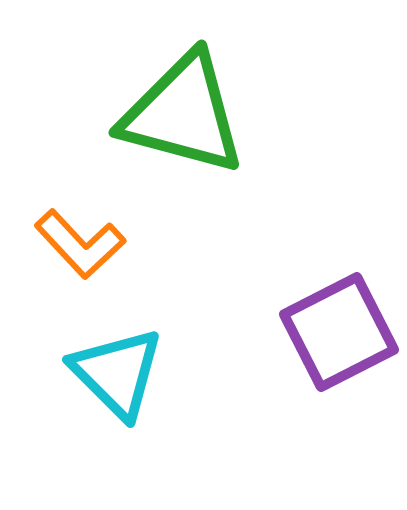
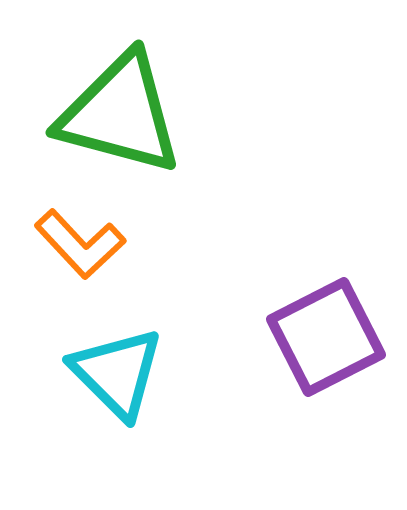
green triangle: moved 63 px left
purple square: moved 13 px left, 5 px down
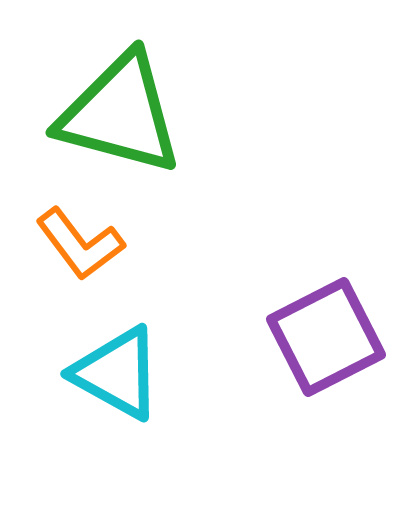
orange L-shape: rotated 6 degrees clockwise
cyan triangle: rotated 16 degrees counterclockwise
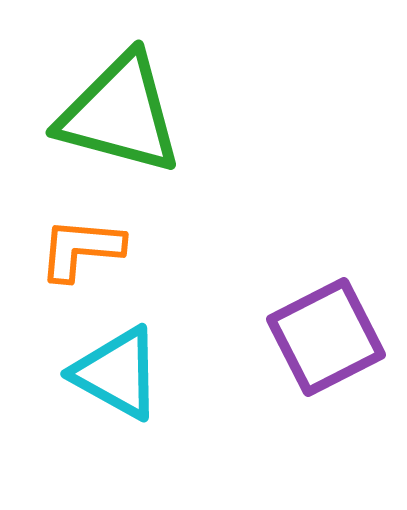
orange L-shape: moved 1 px right, 5 px down; rotated 132 degrees clockwise
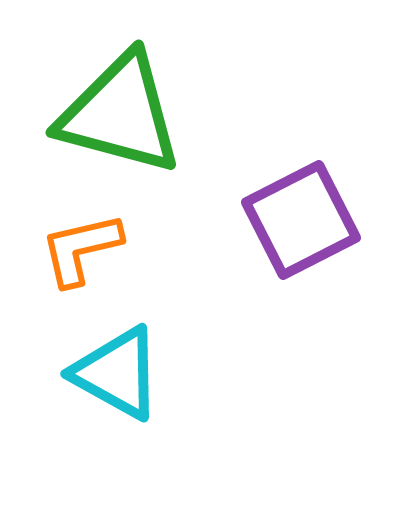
orange L-shape: rotated 18 degrees counterclockwise
purple square: moved 25 px left, 117 px up
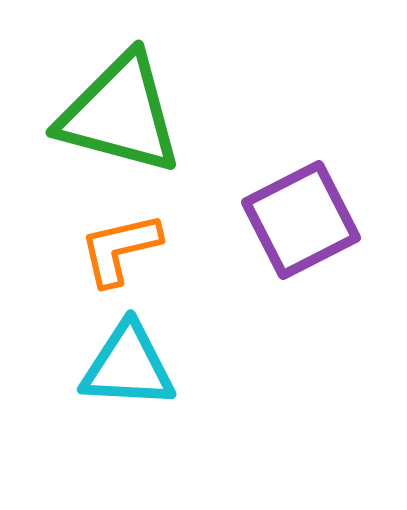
orange L-shape: moved 39 px right
cyan triangle: moved 11 px right, 7 px up; rotated 26 degrees counterclockwise
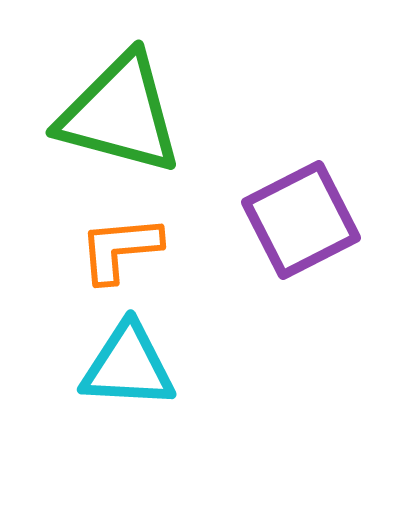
orange L-shape: rotated 8 degrees clockwise
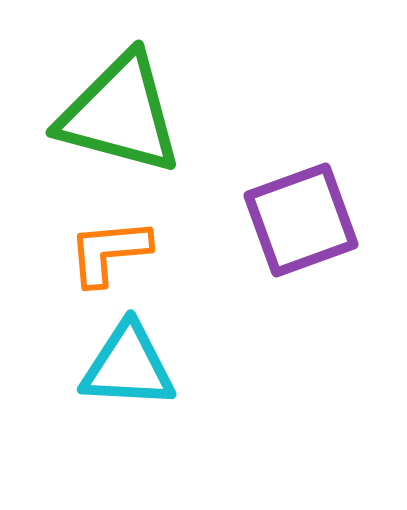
purple square: rotated 7 degrees clockwise
orange L-shape: moved 11 px left, 3 px down
